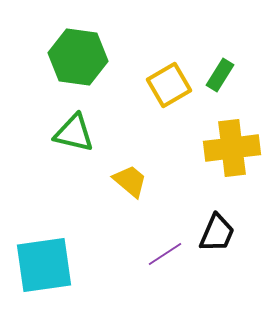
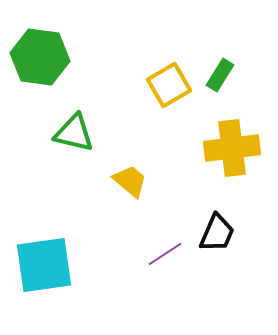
green hexagon: moved 38 px left
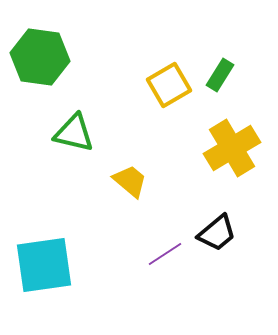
yellow cross: rotated 24 degrees counterclockwise
black trapezoid: rotated 27 degrees clockwise
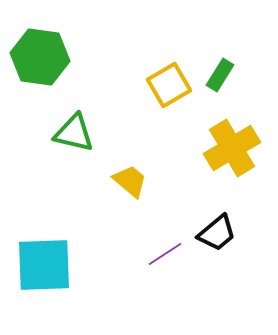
cyan square: rotated 6 degrees clockwise
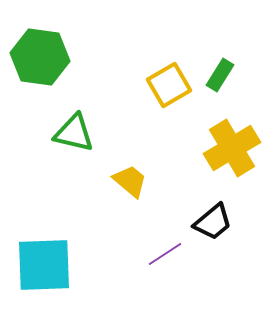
black trapezoid: moved 4 px left, 11 px up
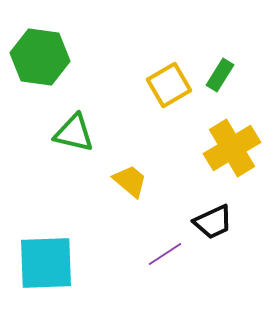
black trapezoid: rotated 15 degrees clockwise
cyan square: moved 2 px right, 2 px up
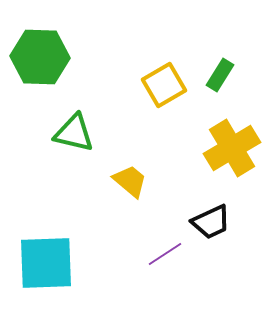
green hexagon: rotated 6 degrees counterclockwise
yellow square: moved 5 px left
black trapezoid: moved 2 px left
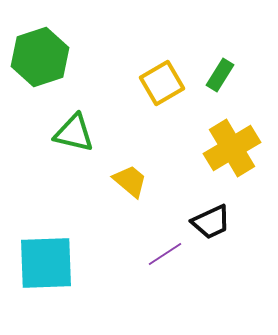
green hexagon: rotated 20 degrees counterclockwise
yellow square: moved 2 px left, 2 px up
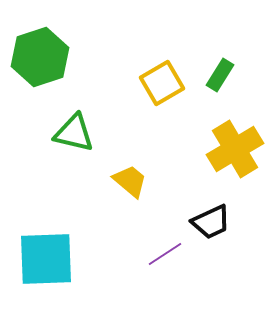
yellow cross: moved 3 px right, 1 px down
cyan square: moved 4 px up
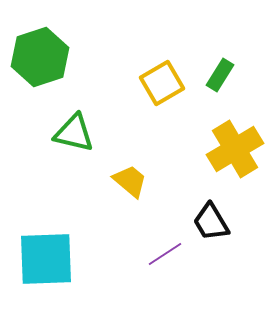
black trapezoid: rotated 84 degrees clockwise
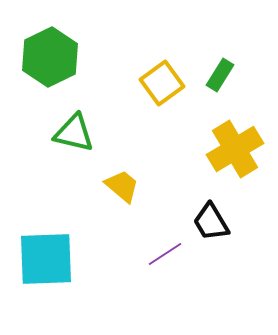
green hexagon: moved 10 px right; rotated 8 degrees counterclockwise
yellow square: rotated 6 degrees counterclockwise
yellow trapezoid: moved 8 px left, 5 px down
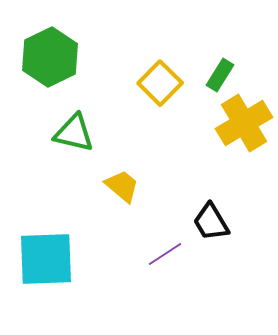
yellow square: moved 2 px left; rotated 9 degrees counterclockwise
yellow cross: moved 9 px right, 26 px up
